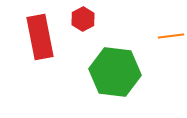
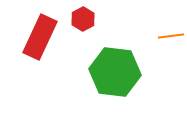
red rectangle: rotated 36 degrees clockwise
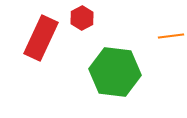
red hexagon: moved 1 px left, 1 px up
red rectangle: moved 1 px right, 1 px down
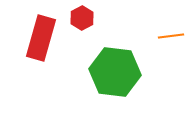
red rectangle: rotated 9 degrees counterclockwise
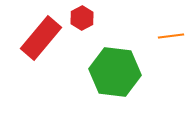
red rectangle: rotated 24 degrees clockwise
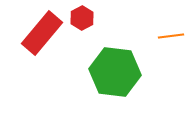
red rectangle: moved 1 px right, 5 px up
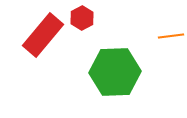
red rectangle: moved 1 px right, 2 px down
green hexagon: rotated 9 degrees counterclockwise
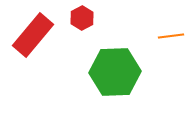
red rectangle: moved 10 px left
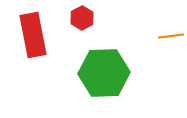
red rectangle: rotated 51 degrees counterclockwise
green hexagon: moved 11 px left, 1 px down
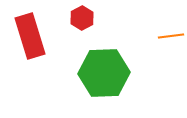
red rectangle: moved 3 px left, 1 px down; rotated 6 degrees counterclockwise
